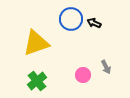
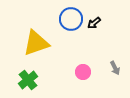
black arrow: rotated 64 degrees counterclockwise
gray arrow: moved 9 px right, 1 px down
pink circle: moved 3 px up
green cross: moved 9 px left, 1 px up
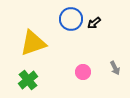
yellow triangle: moved 3 px left
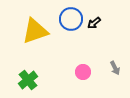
yellow triangle: moved 2 px right, 12 px up
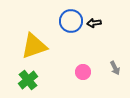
blue circle: moved 2 px down
black arrow: rotated 32 degrees clockwise
yellow triangle: moved 1 px left, 15 px down
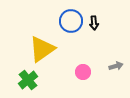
black arrow: rotated 88 degrees counterclockwise
yellow triangle: moved 8 px right, 3 px down; rotated 16 degrees counterclockwise
gray arrow: moved 1 px right, 2 px up; rotated 80 degrees counterclockwise
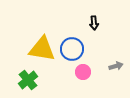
blue circle: moved 1 px right, 28 px down
yellow triangle: rotated 44 degrees clockwise
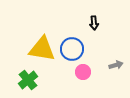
gray arrow: moved 1 px up
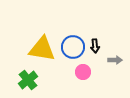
black arrow: moved 1 px right, 23 px down
blue circle: moved 1 px right, 2 px up
gray arrow: moved 1 px left, 5 px up; rotated 16 degrees clockwise
